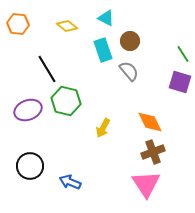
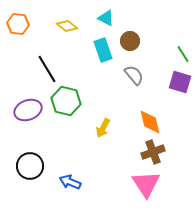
gray semicircle: moved 5 px right, 4 px down
orange diamond: rotated 12 degrees clockwise
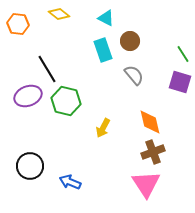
yellow diamond: moved 8 px left, 12 px up
purple ellipse: moved 14 px up
